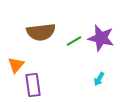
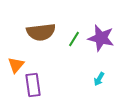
green line: moved 2 px up; rotated 28 degrees counterclockwise
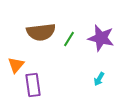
green line: moved 5 px left
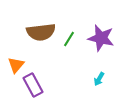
purple rectangle: rotated 20 degrees counterclockwise
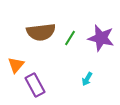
green line: moved 1 px right, 1 px up
cyan arrow: moved 12 px left
purple rectangle: moved 2 px right
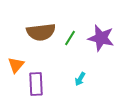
cyan arrow: moved 7 px left
purple rectangle: moved 1 px right, 1 px up; rotated 25 degrees clockwise
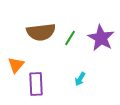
purple star: rotated 16 degrees clockwise
